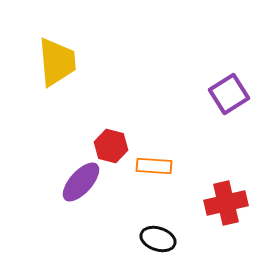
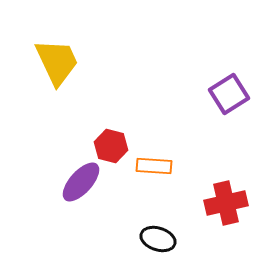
yellow trapezoid: rotated 20 degrees counterclockwise
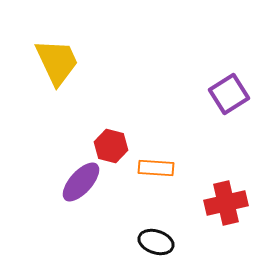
orange rectangle: moved 2 px right, 2 px down
black ellipse: moved 2 px left, 3 px down
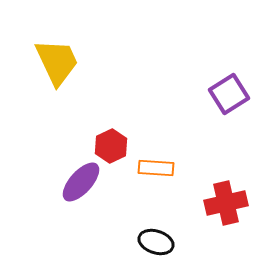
red hexagon: rotated 20 degrees clockwise
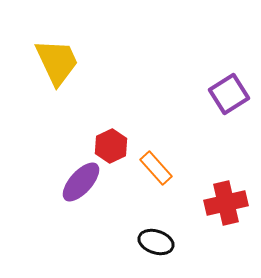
orange rectangle: rotated 44 degrees clockwise
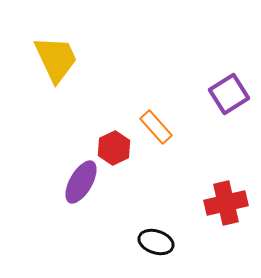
yellow trapezoid: moved 1 px left, 3 px up
red hexagon: moved 3 px right, 2 px down
orange rectangle: moved 41 px up
purple ellipse: rotated 12 degrees counterclockwise
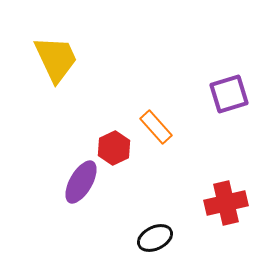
purple square: rotated 15 degrees clockwise
black ellipse: moved 1 px left, 4 px up; rotated 44 degrees counterclockwise
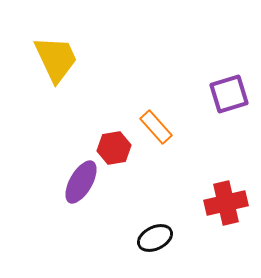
red hexagon: rotated 16 degrees clockwise
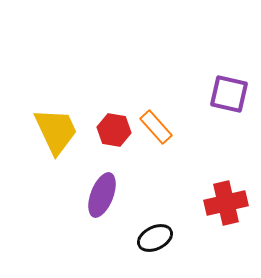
yellow trapezoid: moved 72 px down
purple square: rotated 30 degrees clockwise
red hexagon: moved 18 px up; rotated 20 degrees clockwise
purple ellipse: moved 21 px right, 13 px down; rotated 9 degrees counterclockwise
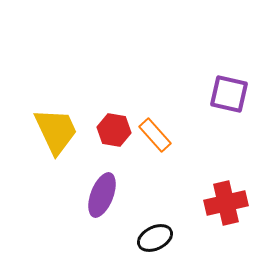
orange rectangle: moved 1 px left, 8 px down
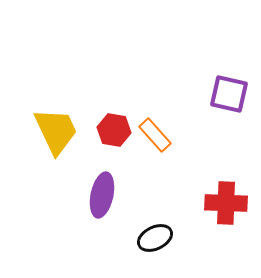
purple ellipse: rotated 9 degrees counterclockwise
red cross: rotated 15 degrees clockwise
